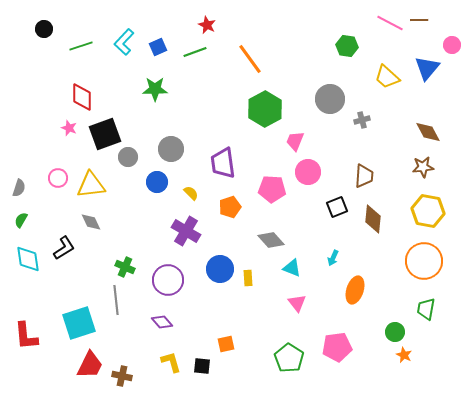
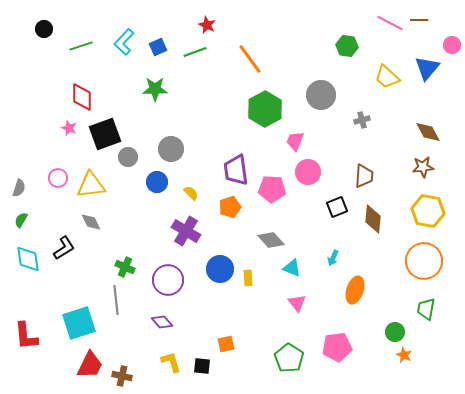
gray circle at (330, 99): moved 9 px left, 4 px up
purple trapezoid at (223, 163): moved 13 px right, 7 px down
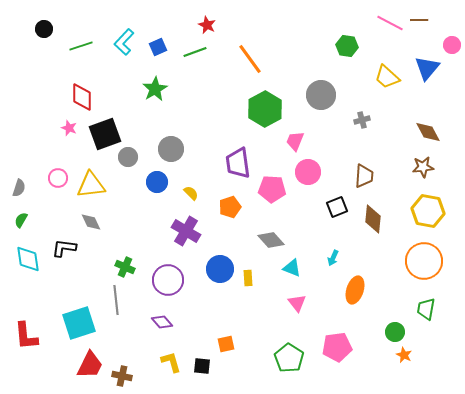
green star at (155, 89): rotated 30 degrees counterclockwise
purple trapezoid at (236, 170): moved 2 px right, 7 px up
black L-shape at (64, 248): rotated 140 degrees counterclockwise
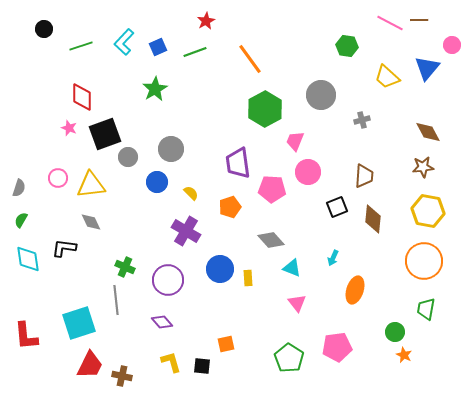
red star at (207, 25): moved 1 px left, 4 px up; rotated 18 degrees clockwise
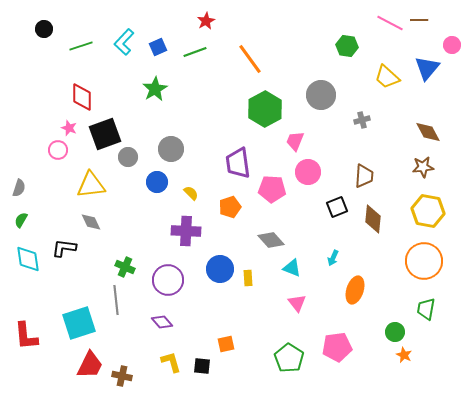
pink circle at (58, 178): moved 28 px up
purple cross at (186, 231): rotated 28 degrees counterclockwise
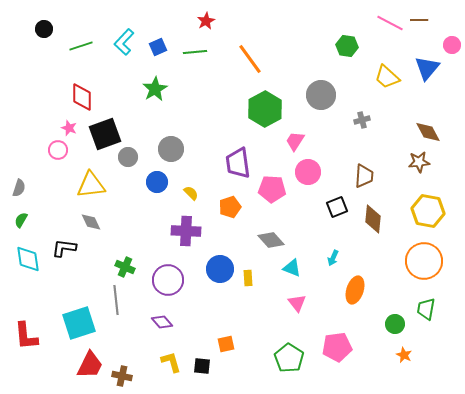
green line at (195, 52): rotated 15 degrees clockwise
pink trapezoid at (295, 141): rotated 10 degrees clockwise
brown star at (423, 167): moved 4 px left, 5 px up
green circle at (395, 332): moved 8 px up
